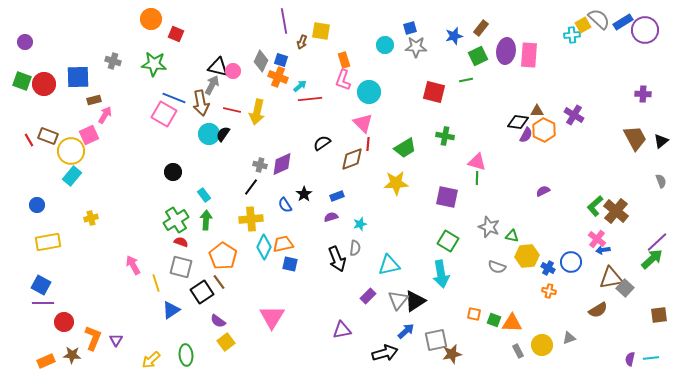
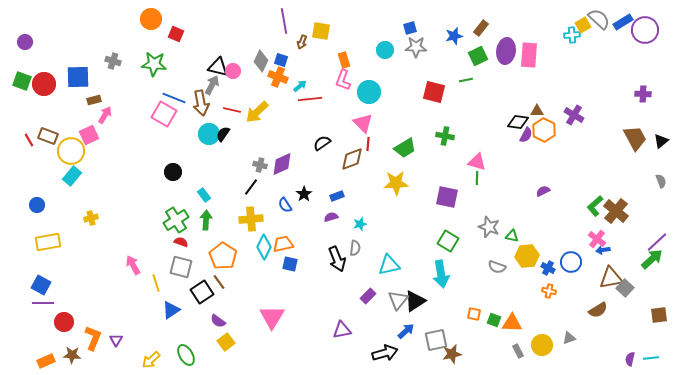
cyan circle at (385, 45): moved 5 px down
yellow arrow at (257, 112): rotated 35 degrees clockwise
green ellipse at (186, 355): rotated 25 degrees counterclockwise
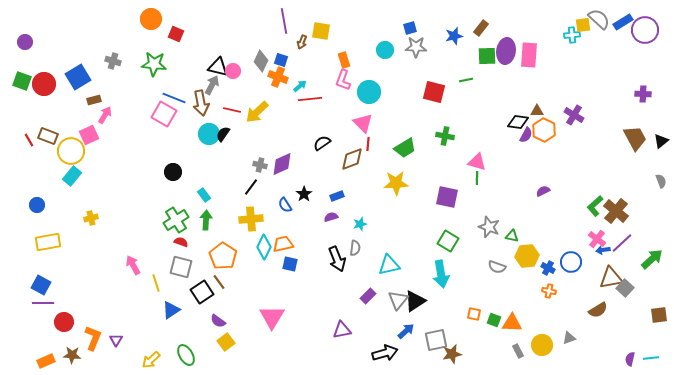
yellow square at (583, 25): rotated 21 degrees clockwise
green square at (478, 56): moved 9 px right; rotated 24 degrees clockwise
blue square at (78, 77): rotated 30 degrees counterclockwise
purple line at (657, 242): moved 35 px left, 1 px down
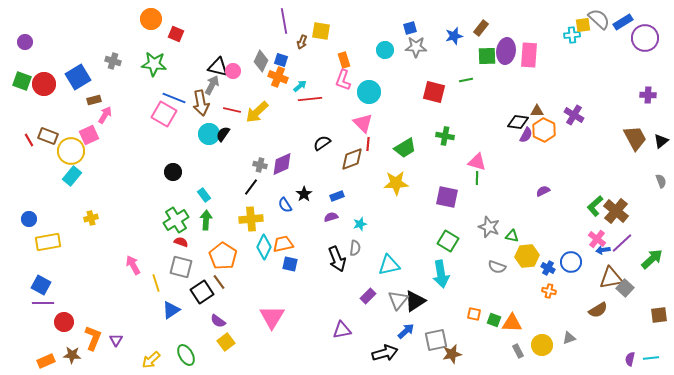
purple circle at (645, 30): moved 8 px down
purple cross at (643, 94): moved 5 px right, 1 px down
blue circle at (37, 205): moved 8 px left, 14 px down
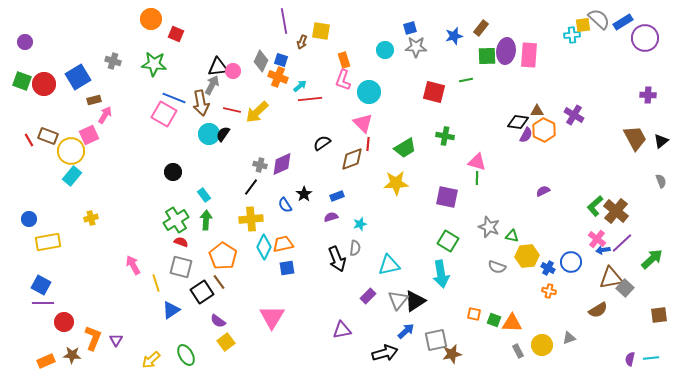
black triangle at (218, 67): rotated 20 degrees counterclockwise
blue square at (290, 264): moved 3 px left, 4 px down; rotated 21 degrees counterclockwise
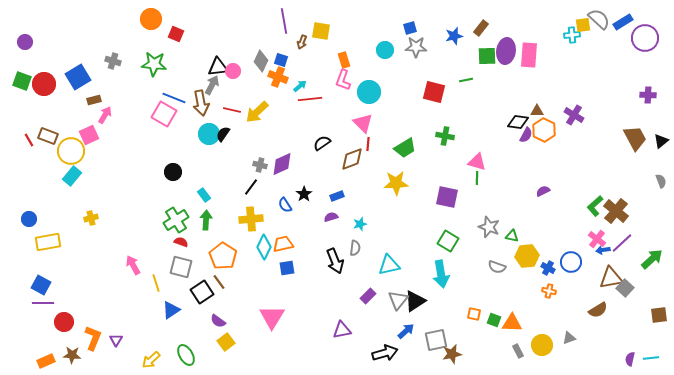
black arrow at (337, 259): moved 2 px left, 2 px down
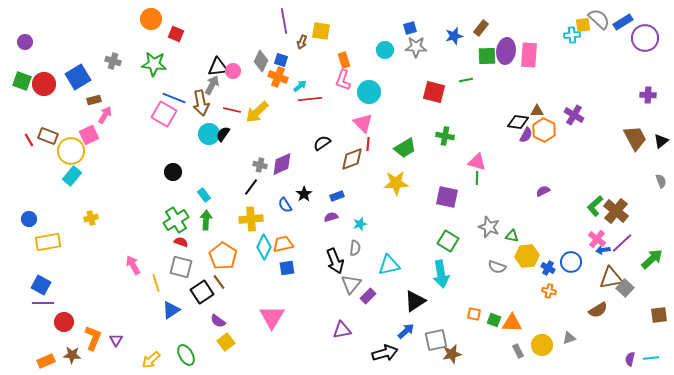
gray triangle at (398, 300): moved 47 px left, 16 px up
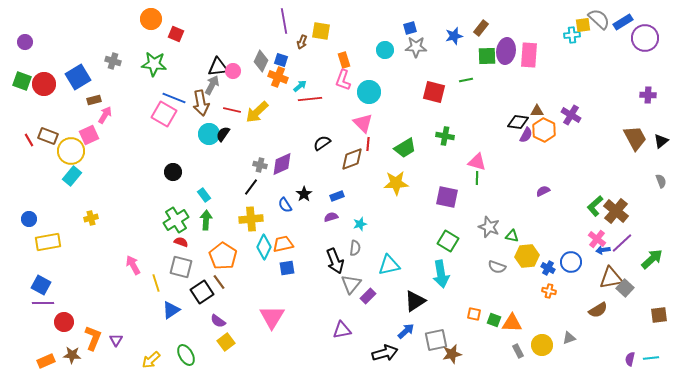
purple cross at (574, 115): moved 3 px left
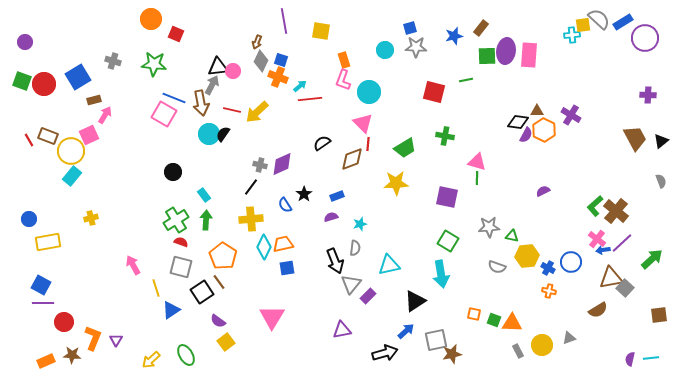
brown arrow at (302, 42): moved 45 px left
gray star at (489, 227): rotated 25 degrees counterclockwise
yellow line at (156, 283): moved 5 px down
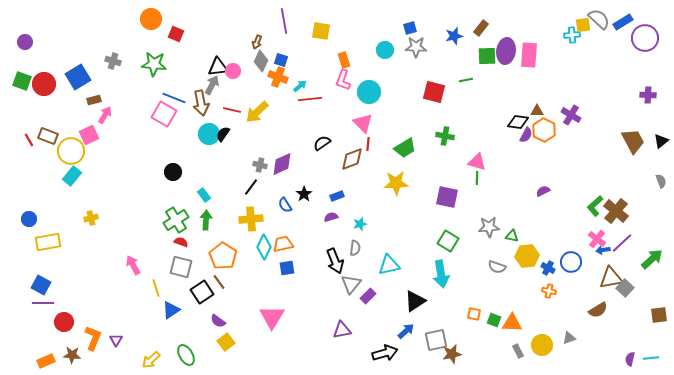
brown trapezoid at (635, 138): moved 2 px left, 3 px down
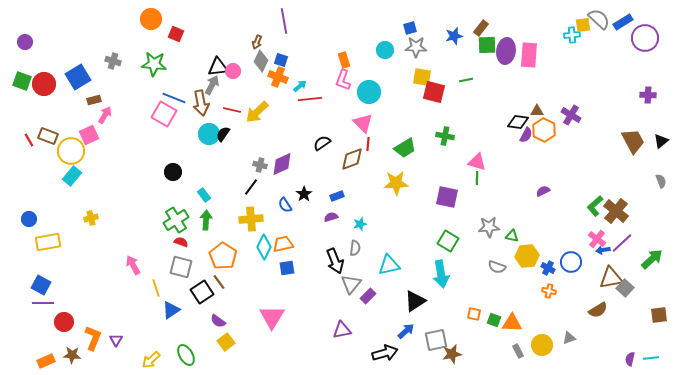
yellow square at (321, 31): moved 101 px right, 46 px down
green square at (487, 56): moved 11 px up
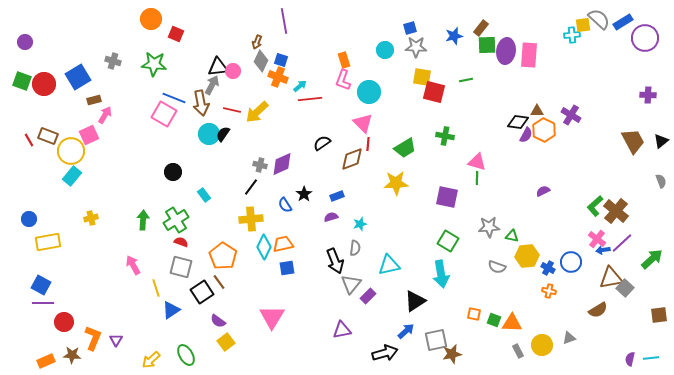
green arrow at (206, 220): moved 63 px left
